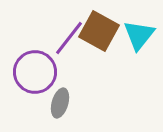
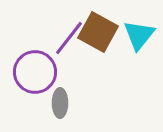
brown square: moved 1 px left, 1 px down
gray ellipse: rotated 16 degrees counterclockwise
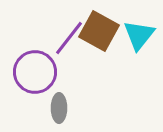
brown square: moved 1 px right, 1 px up
gray ellipse: moved 1 px left, 5 px down
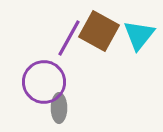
purple line: rotated 9 degrees counterclockwise
purple circle: moved 9 px right, 10 px down
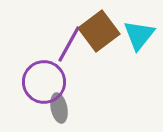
brown square: rotated 24 degrees clockwise
purple line: moved 6 px down
gray ellipse: rotated 12 degrees counterclockwise
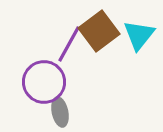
gray ellipse: moved 1 px right, 4 px down
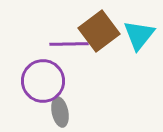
purple line: rotated 60 degrees clockwise
purple circle: moved 1 px left, 1 px up
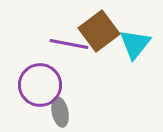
cyan triangle: moved 4 px left, 9 px down
purple line: rotated 12 degrees clockwise
purple circle: moved 3 px left, 4 px down
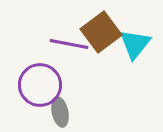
brown square: moved 2 px right, 1 px down
